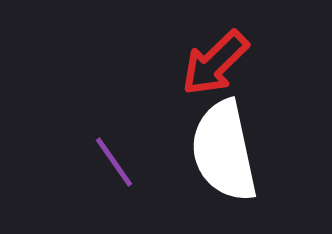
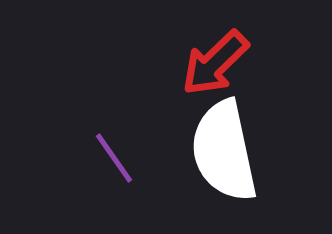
purple line: moved 4 px up
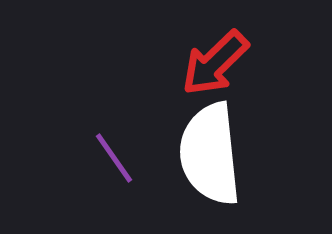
white semicircle: moved 14 px left, 3 px down; rotated 6 degrees clockwise
